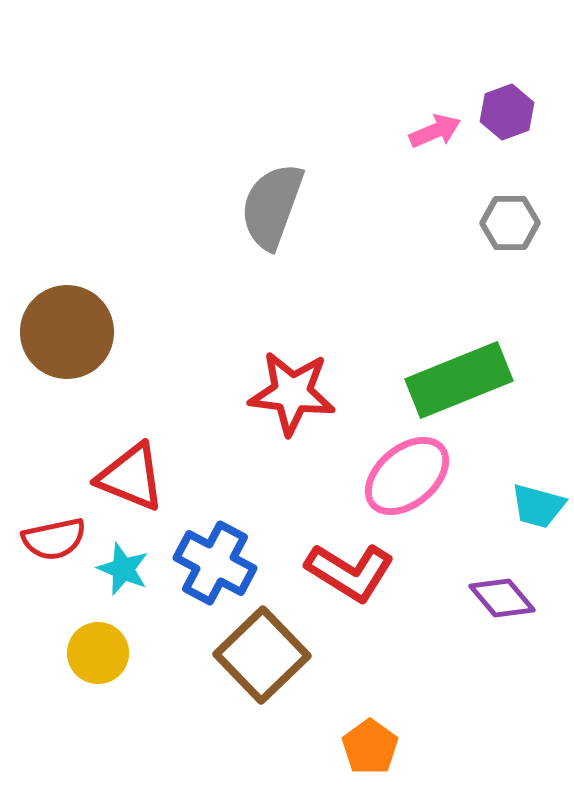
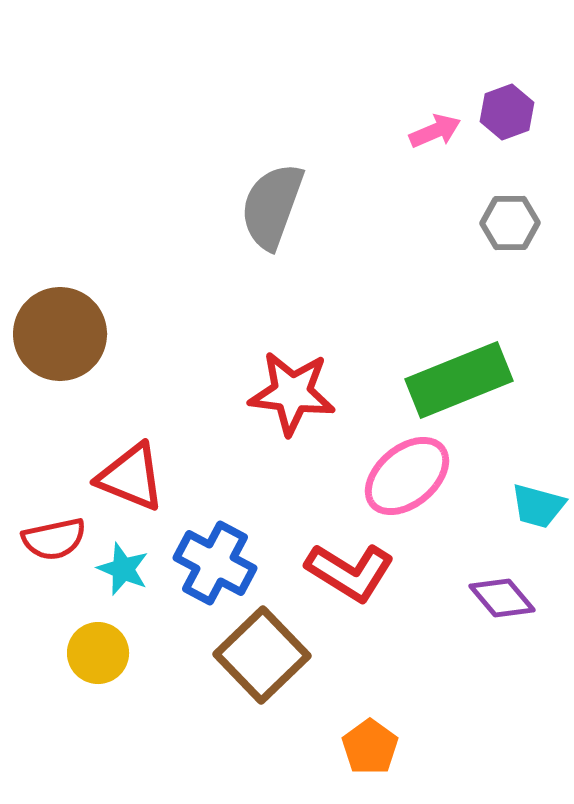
brown circle: moved 7 px left, 2 px down
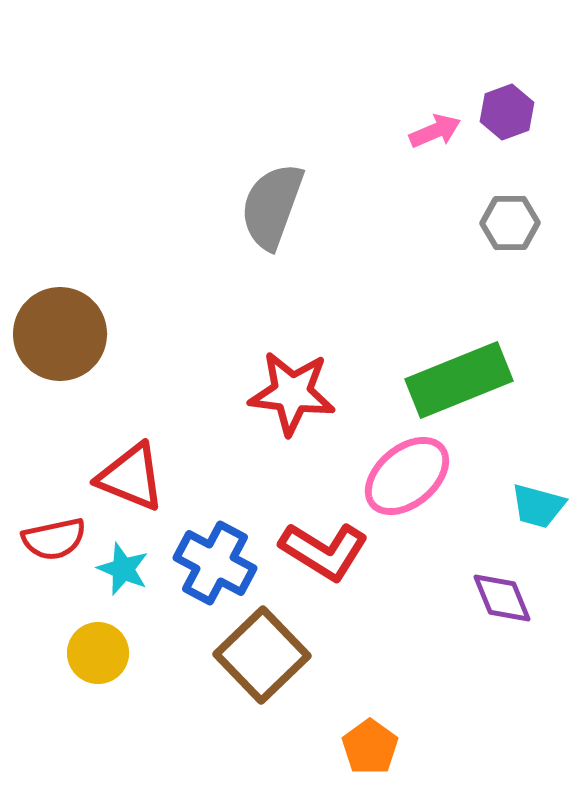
red L-shape: moved 26 px left, 21 px up
purple diamond: rotated 18 degrees clockwise
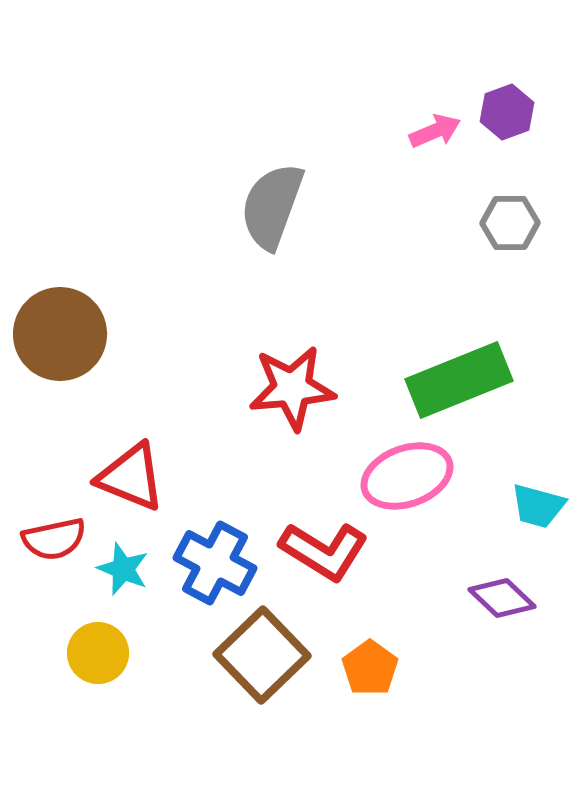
red star: moved 5 px up; rotated 12 degrees counterclockwise
pink ellipse: rotated 20 degrees clockwise
purple diamond: rotated 24 degrees counterclockwise
orange pentagon: moved 79 px up
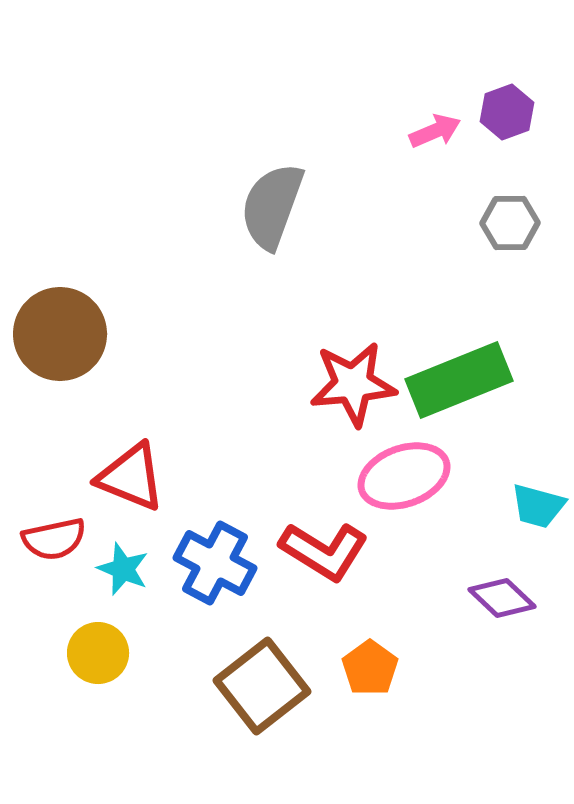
red star: moved 61 px right, 4 px up
pink ellipse: moved 3 px left
brown square: moved 31 px down; rotated 6 degrees clockwise
